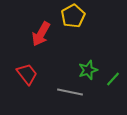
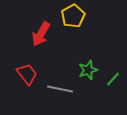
gray line: moved 10 px left, 3 px up
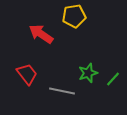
yellow pentagon: moved 1 px right; rotated 20 degrees clockwise
red arrow: rotated 95 degrees clockwise
green star: moved 3 px down
gray line: moved 2 px right, 2 px down
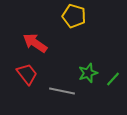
yellow pentagon: rotated 25 degrees clockwise
red arrow: moved 6 px left, 9 px down
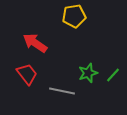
yellow pentagon: rotated 25 degrees counterclockwise
green line: moved 4 px up
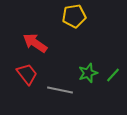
gray line: moved 2 px left, 1 px up
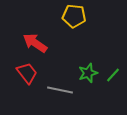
yellow pentagon: rotated 15 degrees clockwise
red trapezoid: moved 1 px up
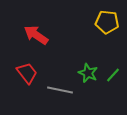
yellow pentagon: moved 33 px right, 6 px down
red arrow: moved 1 px right, 8 px up
green star: rotated 30 degrees counterclockwise
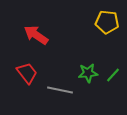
green star: rotated 30 degrees counterclockwise
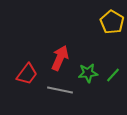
yellow pentagon: moved 5 px right; rotated 25 degrees clockwise
red arrow: moved 24 px right, 23 px down; rotated 80 degrees clockwise
red trapezoid: moved 1 px down; rotated 75 degrees clockwise
